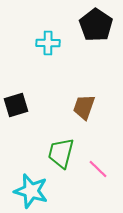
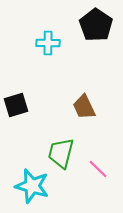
brown trapezoid: rotated 44 degrees counterclockwise
cyan star: moved 1 px right, 5 px up
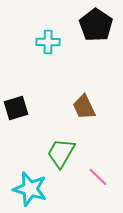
cyan cross: moved 1 px up
black square: moved 3 px down
green trapezoid: rotated 16 degrees clockwise
pink line: moved 8 px down
cyan star: moved 2 px left, 3 px down
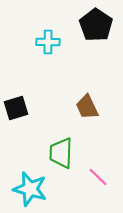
brown trapezoid: moved 3 px right
green trapezoid: rotated 28 degrees counterclockwise
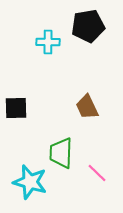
black pentagon: moved 8 px left, 1 px down; rotated 28 degrees clockwise
black square: rotated 15 degrees clockwise
pink line: moved 1 px left, 4 px up
cyan star: moved 7 px up
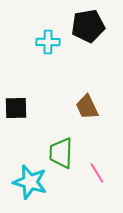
pink line: rotated 15 degrees clockwise
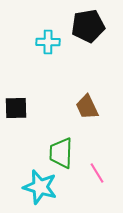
cyan star: moved 10 px right, 5 px down
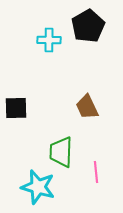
black pentagon: rotated 20 degrees counterclockwise
cyan cross: moved 1 px right, 2 px up
green trapezoid: moved 1 px up
pink line: moved 1 px left, 1 px up; rotated 25 degrees clockwise
cyan star: moved 2 px left
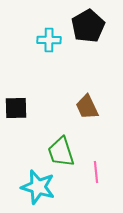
green trapezoid: rotated 20 degrees counterclockwise
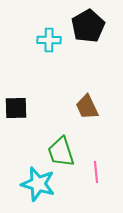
cyan star: moved 3 px up
